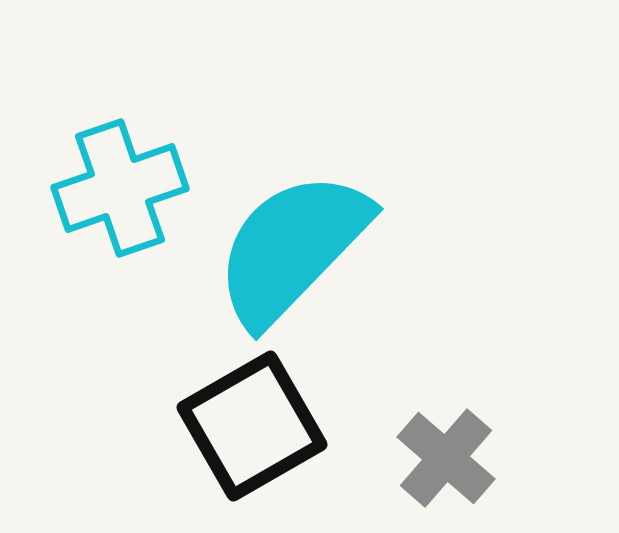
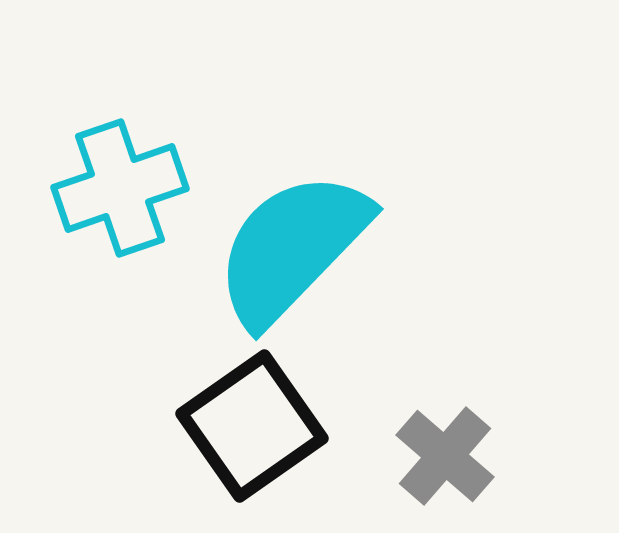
black square: rotated 5 degrees counterclockwise
gray cross: moved 1 px left, 2 px up
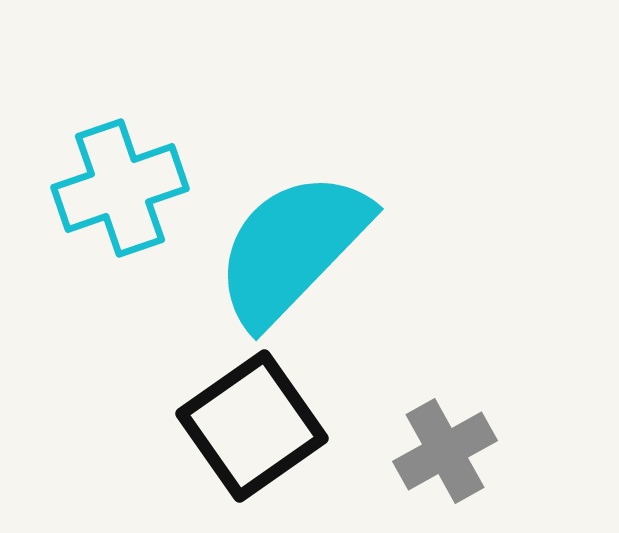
gray cross: moved 5 px up; rotated 20 degrees clockwise
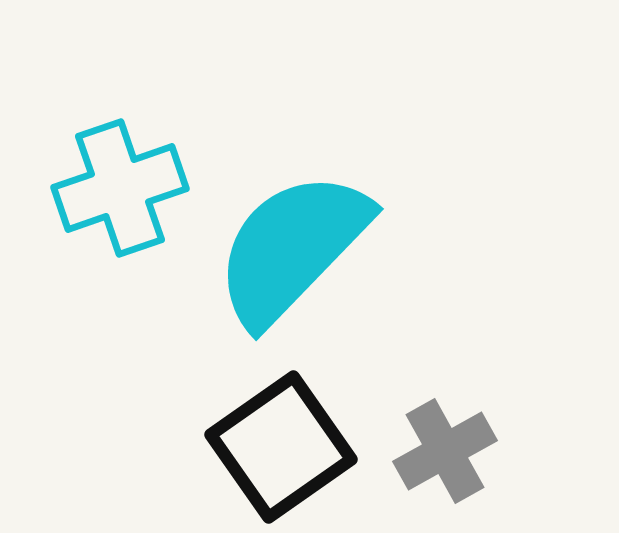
black square: moved 29 px right, 21 px down
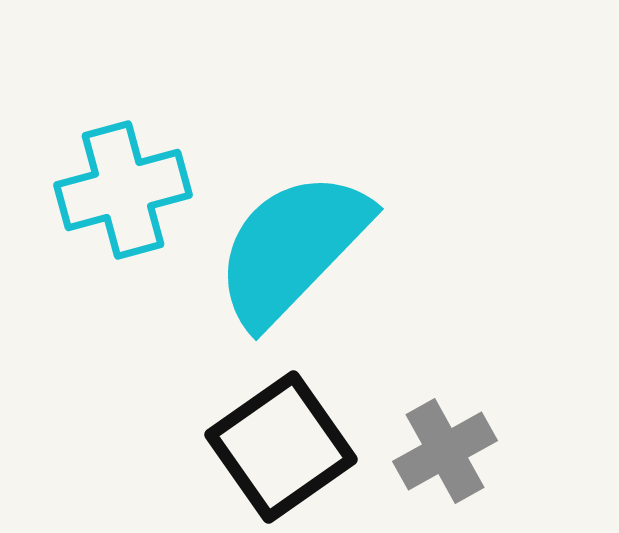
cyan cross: moved 3 px right, 2 px down; rotated 4 degrees clockwise
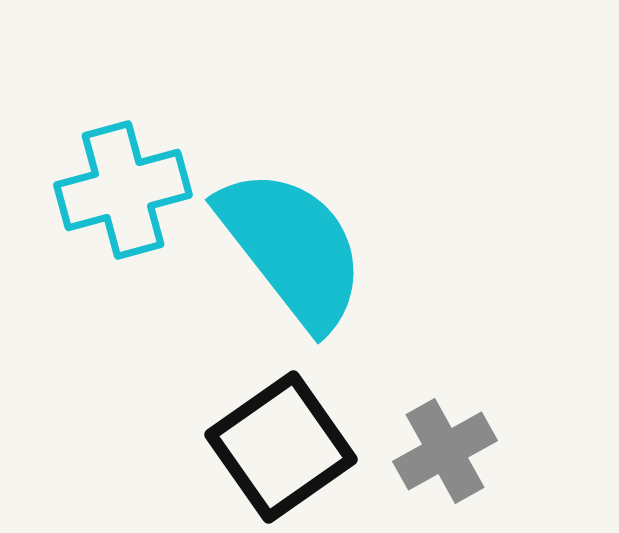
cyan semicircle: rotated 98 degrees clockwise
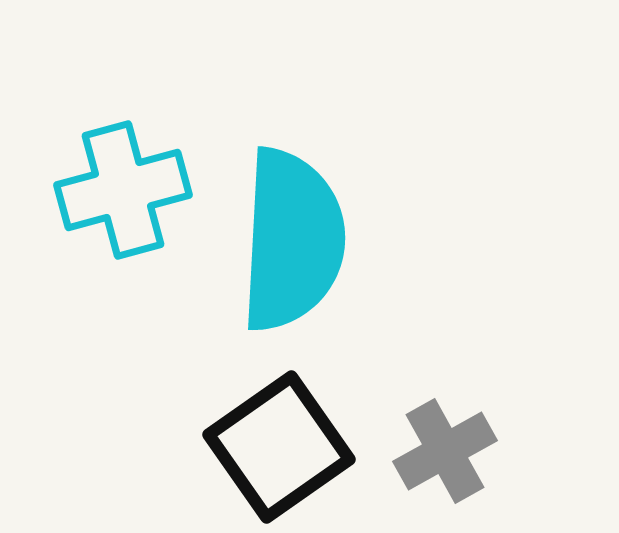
cyan semicircle: moved 8 px up; rotated 41 degrees clockwise
black square: moved 2 px left
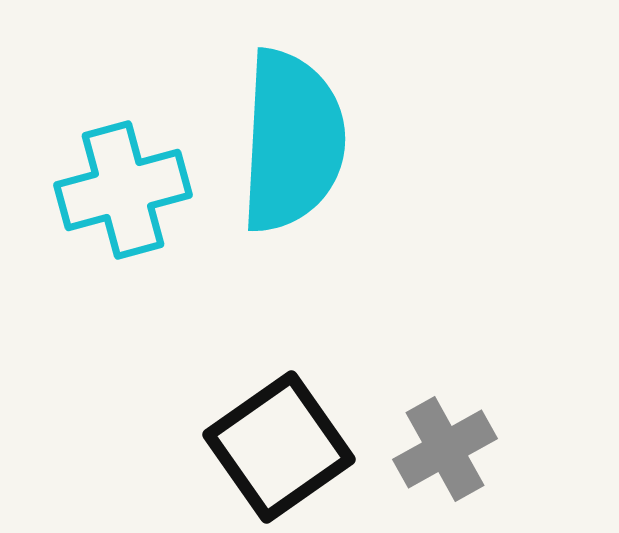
cyan semicircle: moved 99 px up
gray cross: moved 2 px up
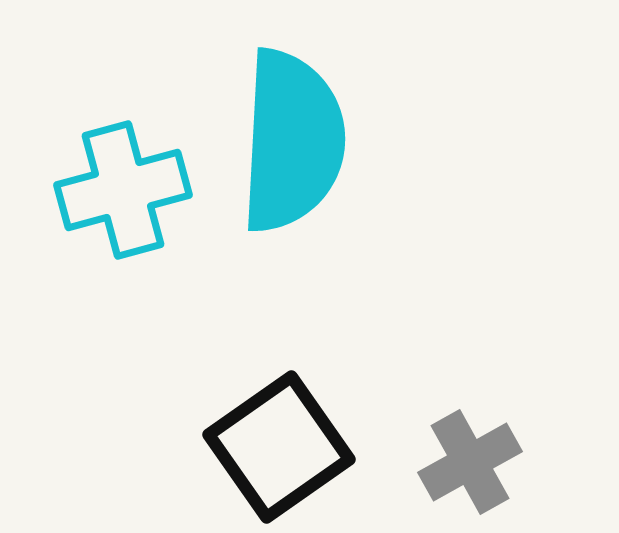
gray cross: moved 25 px right, 13 px down
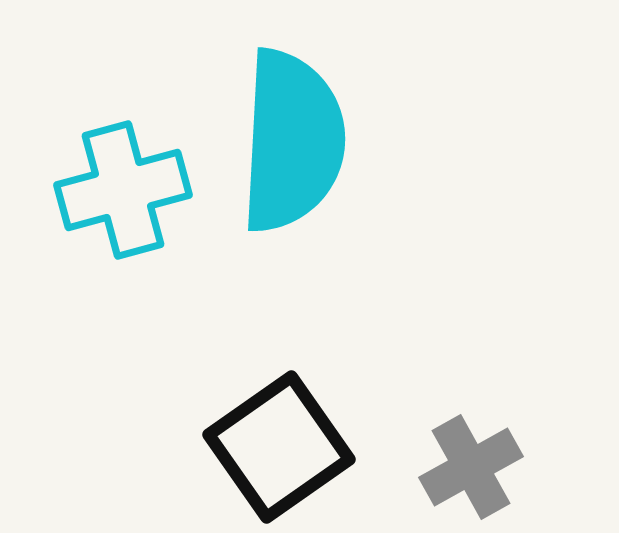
gray cross: moved 1 px right, 5 px down
